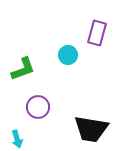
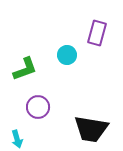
cyan circle: moved 1 px left
green L-shape: moved 2 px right
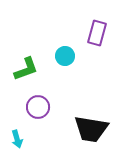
cyan circle: moved 2 px left, 1 px down
green L-shape: moved 1 px right
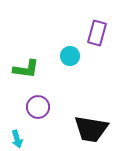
cyan circle: moved 5 px right
green L-shape: rotated 28 degrees clockwise
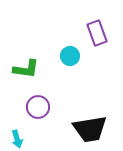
purple rectangle: rotated 35 degrees counterclockwise
black trapezoid: moved 1 px left; rotated 18 degrees counterclockwise
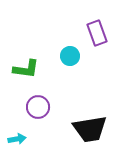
cyan arrow: rotated 84 degrees counterclockwise
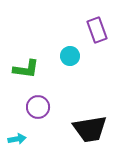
purple rectangle: moved 3 px up
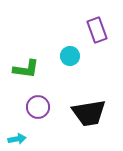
black trapezoid: moved 1 px left, 16 px up
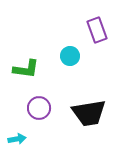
purple circle: moved 1 px right, 1 px down
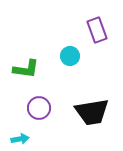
black trapezoid: moved 3 px right, 1 px up
cyan arrow: moved 3 px right
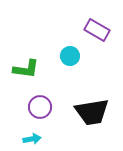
purple rectangle: rotated 40 degrees counterclockwise
purple circle: moved 1 px right, 1 px up
cyan arrow: moved 12 px right
